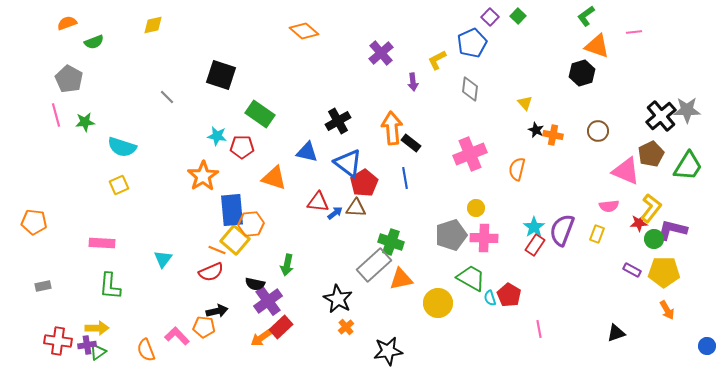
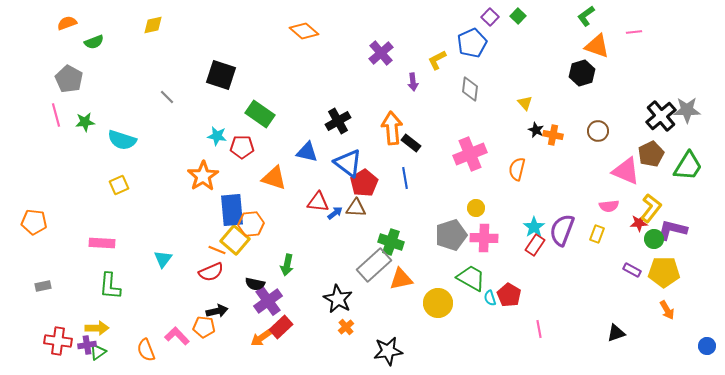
cyan semicircle at (122, 147): moved 7 px up
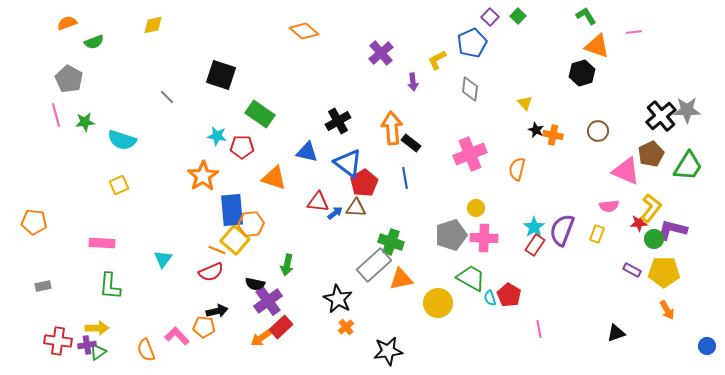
green L-shape at (586, 16): rotated 95 degrees clockwise
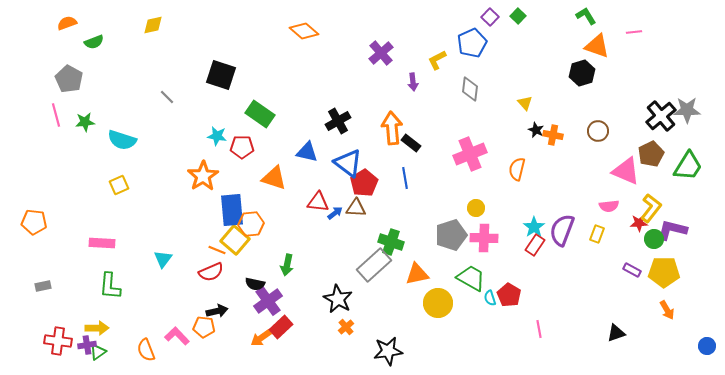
orange triangle at (401, 279): moved 16 px right, 5 px up
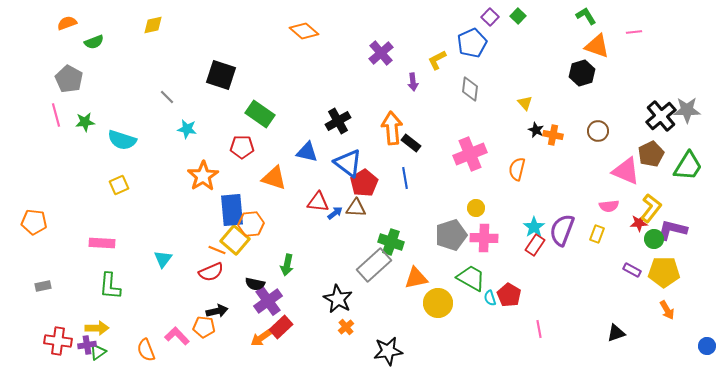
cyan star at (217, 136): moved 30 px left, 7 px up
orange triangle at (417, 274): moved 1 px left, 4 px down
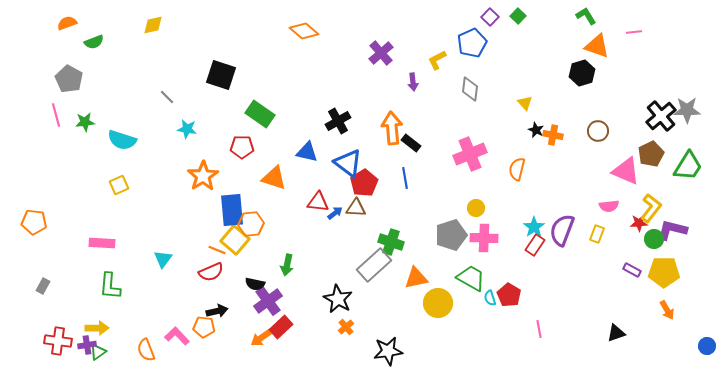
gray rectangle at (43, 286): rotated 49 degrees counterclockwise
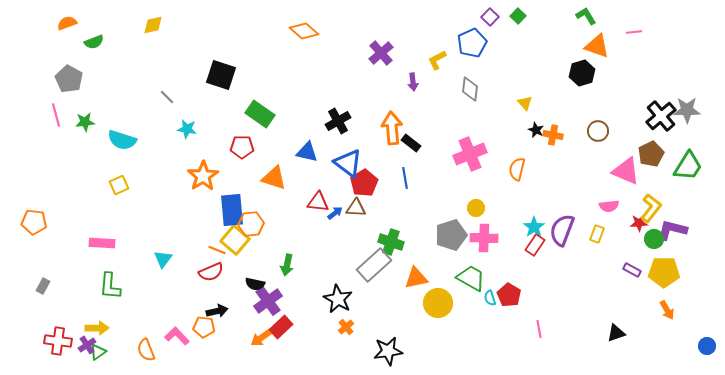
purple cross at (87, 345): rotated 24 degrees counterclockwise
